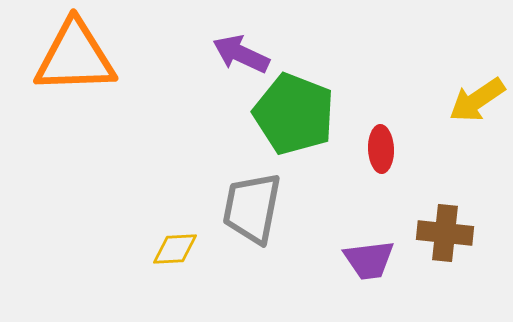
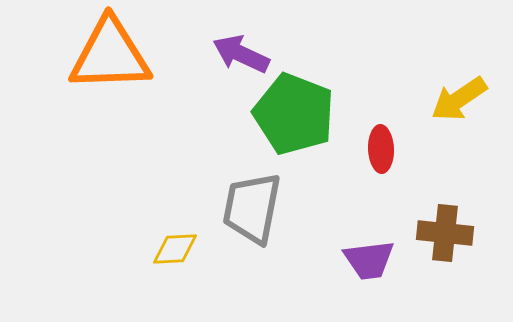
orange triangle: moved 35 px right, 2 px up
yellow arrow: moved 18 px left, 1 px up
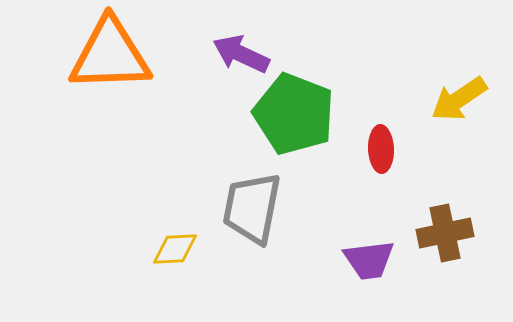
brown cross: rotated 18 degrees counterclockwise
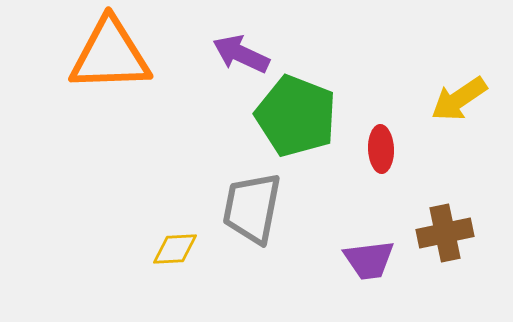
green pentagon: moved 2 px right, 2 px down
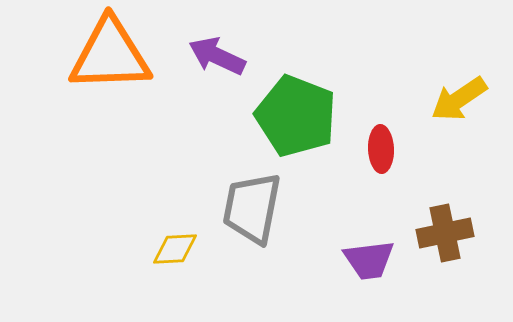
purple arrow: moved 24 px left, 2 px down
